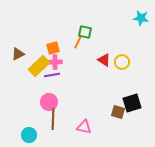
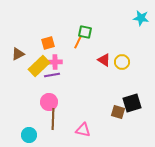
orange square: moved 5 px left, 5 px up
pink triangle: moved 1 px left, 3 px down
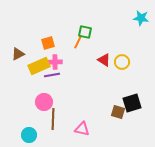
yellow rectangle: rotated 20 degrees clockwise
pink circle: moved 5 px left
pink triangle: moved 1 px left, 1 px up
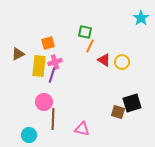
cyan star: rotated 28 degrees clockwise
orange line: moved 12 px right, 4 px down
pink cross: rotated 16 degrees counterclockwise
yellow rectangle: rotated 60 degrees counterclockwise
purple line: rotated 63 degrees counterclockwise
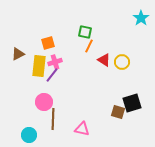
orange line: moved 1 px left
purple line: rotated 21 degrees clockwise
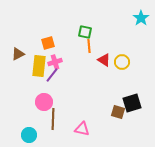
orange line: rotated 32 degrees counterclockwise
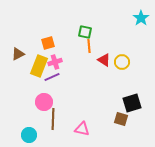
yellow rectangle: rotated 15 degrees clockwise
purple line: moved 2 px down; rotated 28 degrees clockwise
brown square: moved 3 px right, 7 px down
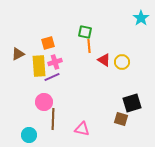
yellow rectangle: rotated 25 degrees counterclockwise
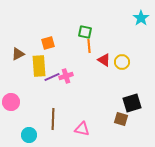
pink cross: moved 11 px right, 14 px down
pink circle: moved 33 px left
